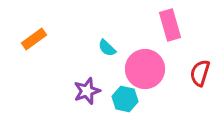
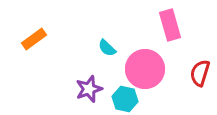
purple star: moved 2 px right, 2 px up
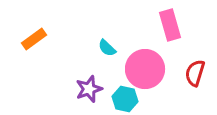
red semicircle: moved 5 px left
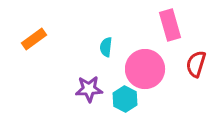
cyan semicircle: moved 1 px left, 1 px up; rotated 54 degrees clockwise
red semicircle: moved 1 px right, 9 px up
purple star: rotated 16 degrees clockwise
cyan hexagon: rotated 15 degrees clockwise
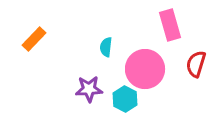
orange rectangle: rotated 10 degrees counterclockwise
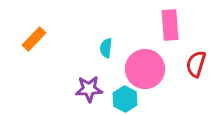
pink rectangle: rotated 12 degrees clockwise
cyan semicircle: moved 1 px down
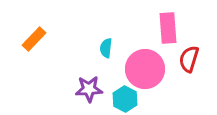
pink rectangle: moved 2 px left, 3 px down
red semicircle: moved 7 px left, 5 px up
